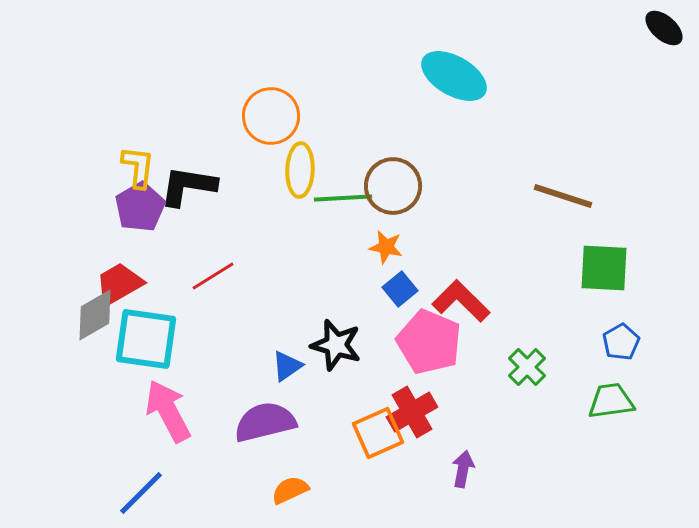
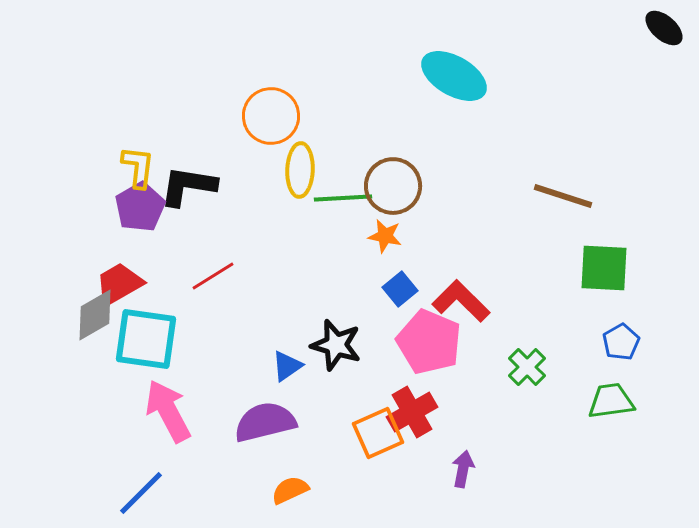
orange star: moved 1 px left, 11 px up
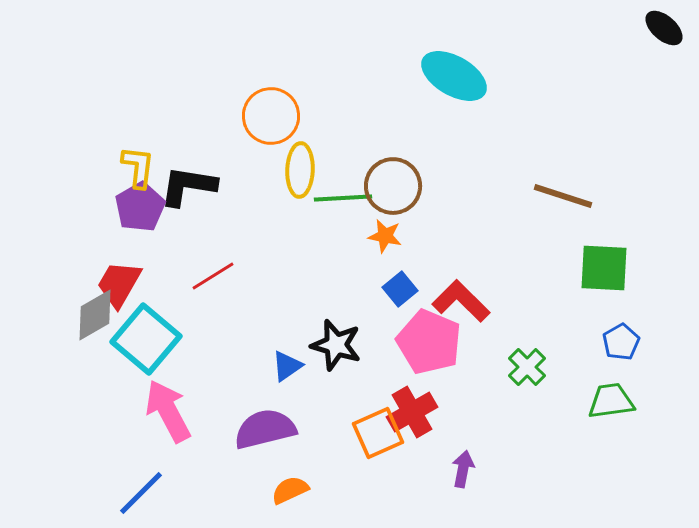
red trapezoid: rotated 30 degrees counterclockwise
cyan square: rotated 32 degrees clockwise
purple semicircle: moved 7 px down
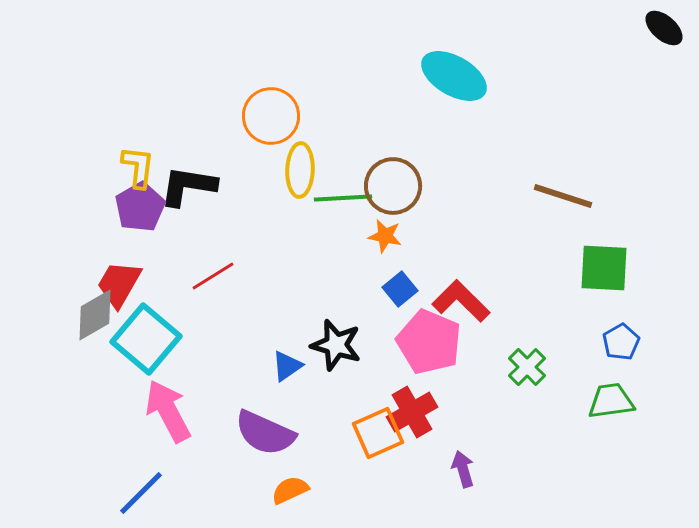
purple semicircle: moved 4 px down; rotated 142 degrees counterclockwise
purple arrow: rotated 27 degrees counterclockwise
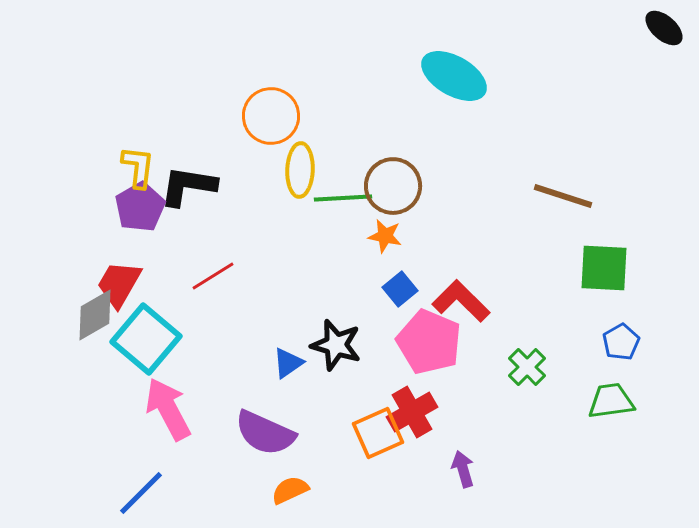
blue triangle: moved 1 px right, 3 px up
pink arrow: moved 2 px up
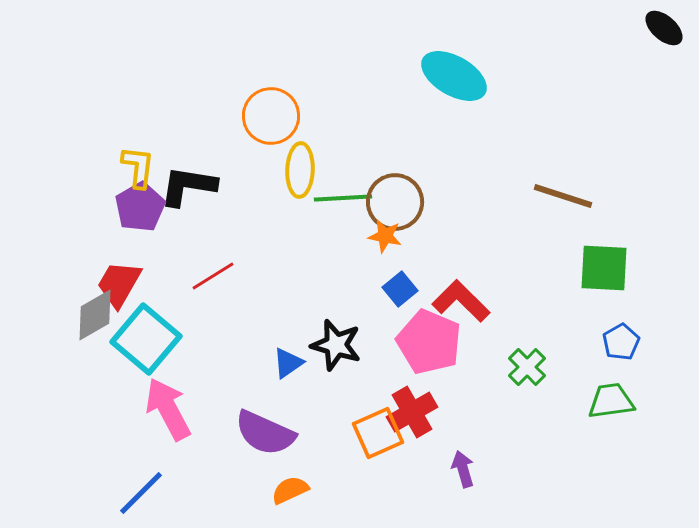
brown circle: moved 2 px right, 16 px down
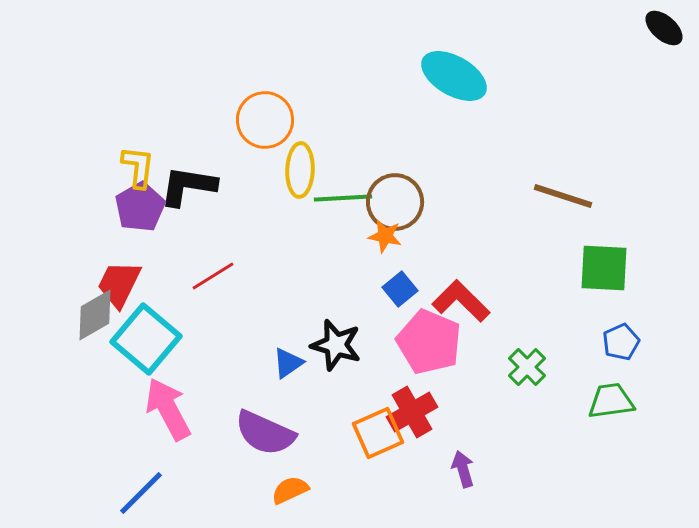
orange circle: moved 6 px left, 4 px down
red trapezoid: rotated 4 degrees counterclockwise
blue pentagon: rotated 6 degrees clockwise
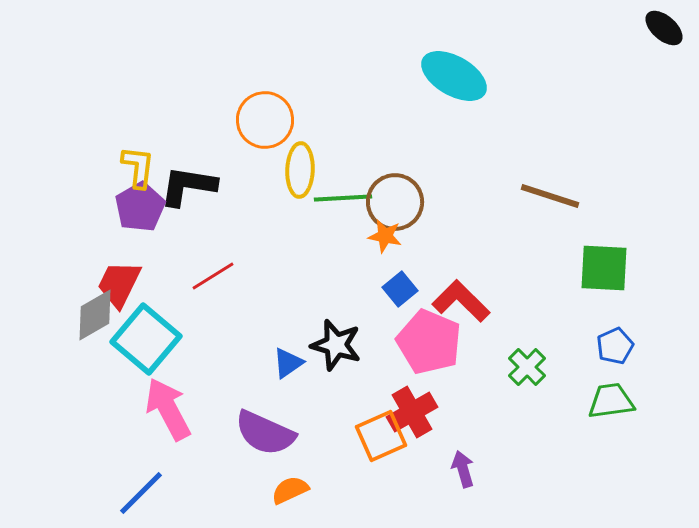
brown line: moved 13 px left
blue pentagon: moved 6 px left, 4 px down
orange square: moved 3 px right, 3 px down
